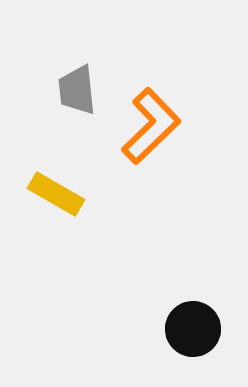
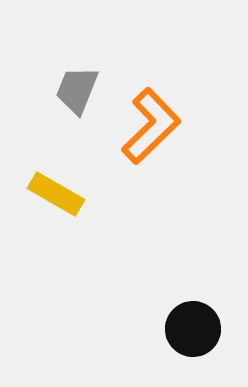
gray trapezoid: rotated 28 degrees clockwise
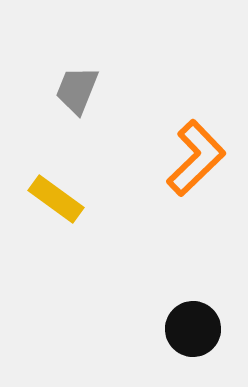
orange L-shape: moved 45 px right, 32 px down
yellow rectangle: moved 5 px down; rotated 6 degrees clockwise
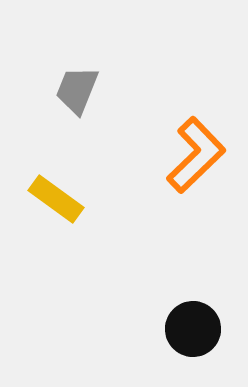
orange L-shape: moved 3 px up
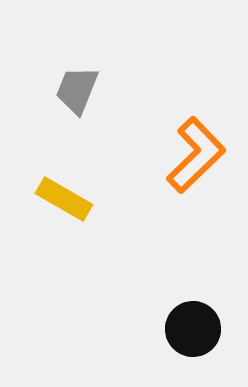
yellow rectangle: moved 8 px right; rotated 6 degrees counterclockwise
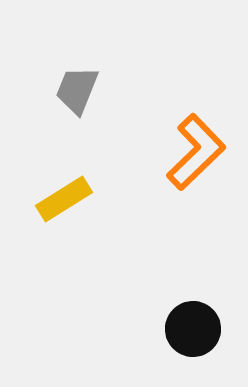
orange L-shape: moved 3 px up
yellow rectangle: rotated 62 degrees counterclockwise
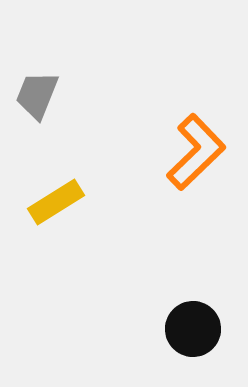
gray trapezoid: moved 40 px left, 5 px down
yellow rectangle: moved 8 px left, 3 px down
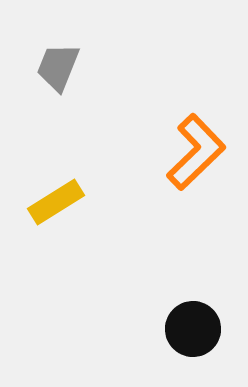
gray trapezoid: moved 21 px right, 28 px up
